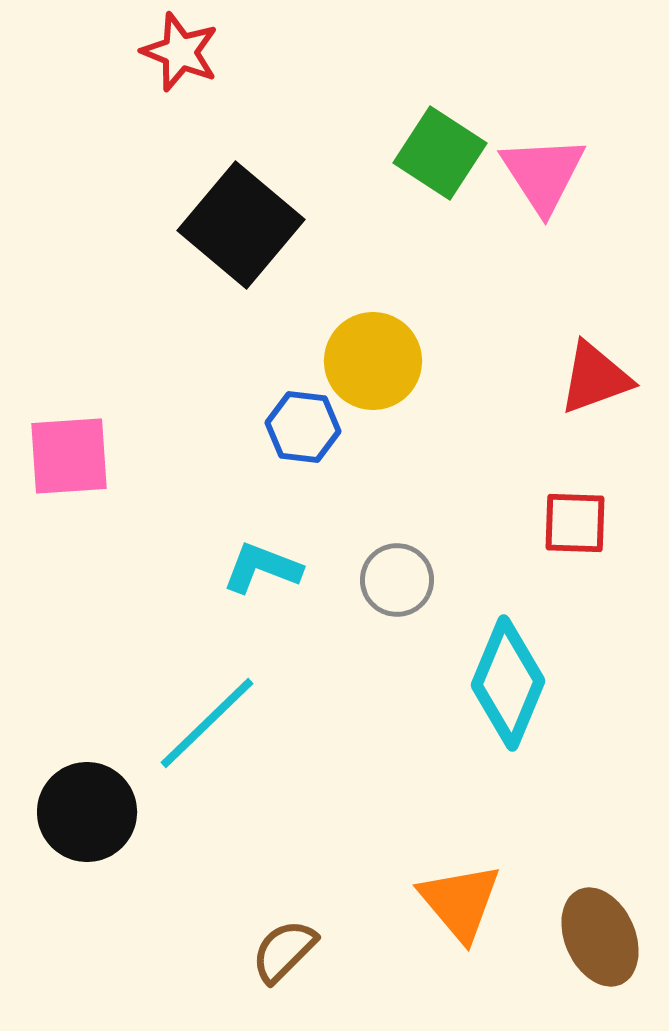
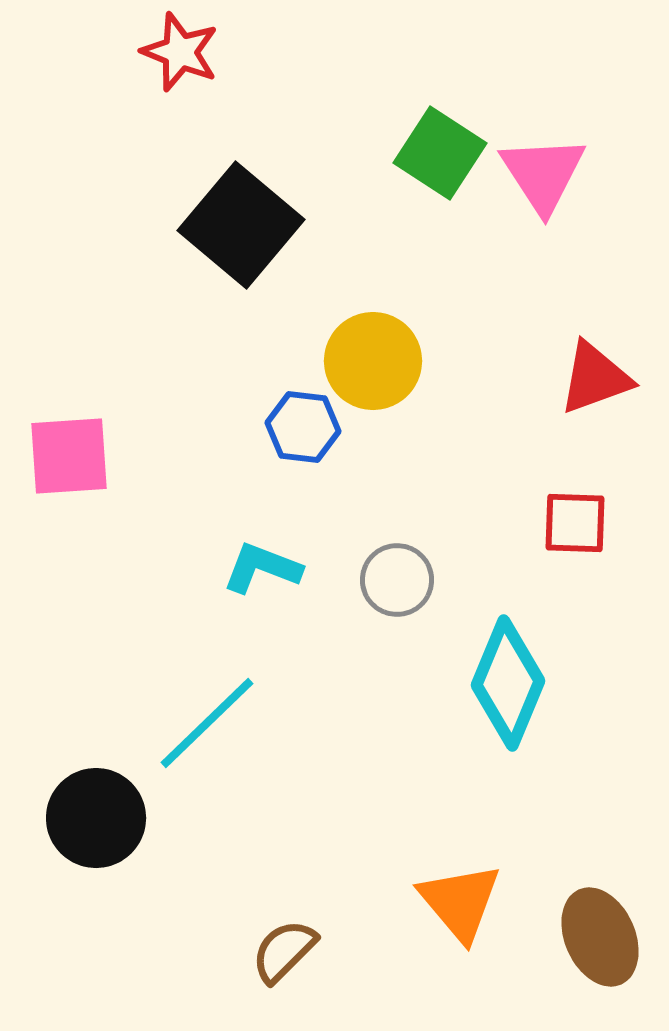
black circle: moved 9 px right, 6 px down
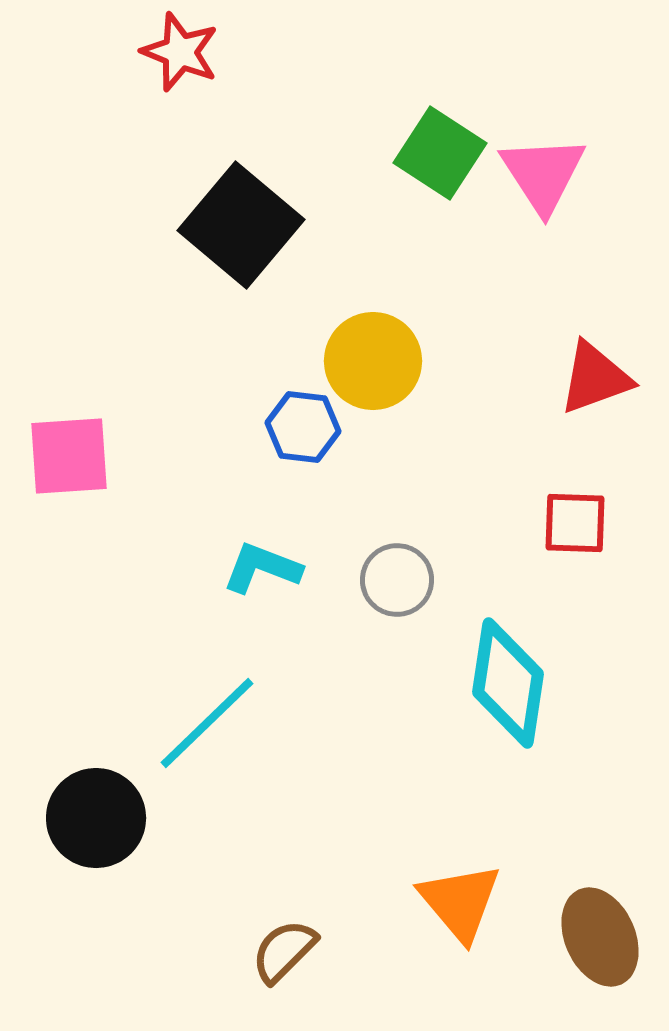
cyan diamond: rotated 14 degrees counterclockwise
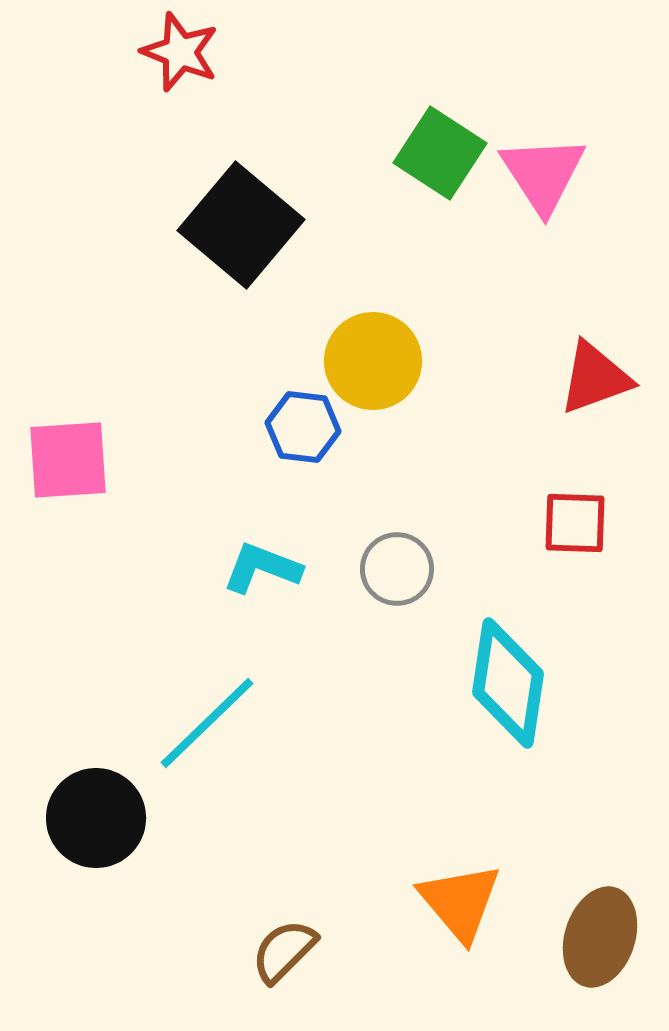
pink square: moved 1 px left, 4 px down
gray circle: moved 11 px up
brown ellipse: rotated 42 degrees clockwise
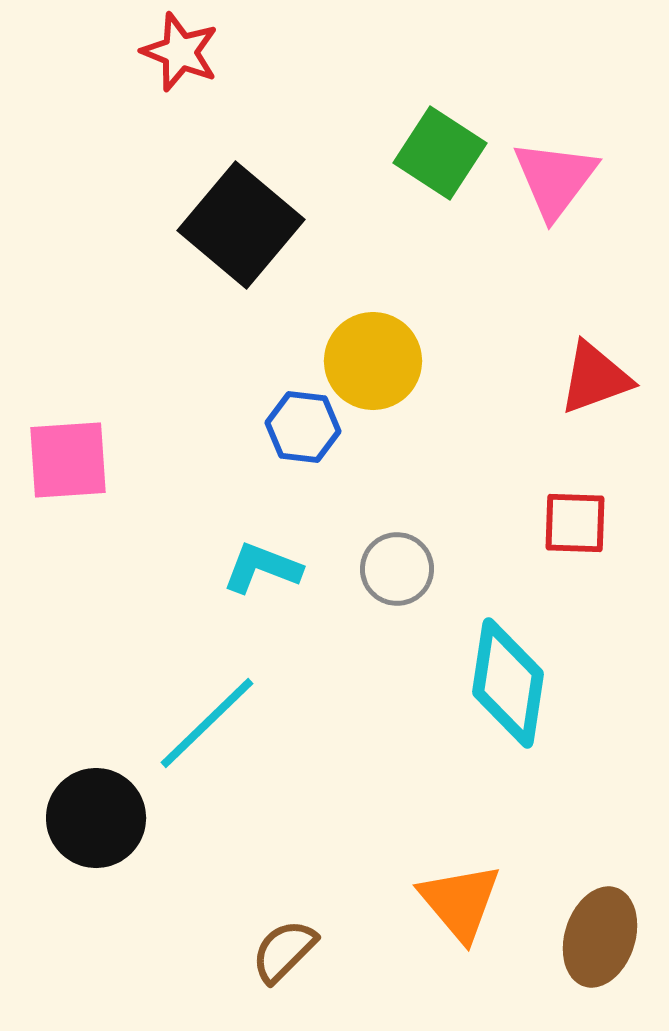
pink triangle: moved 12 px right, 5 px down; rotated 10 degrees clockwise
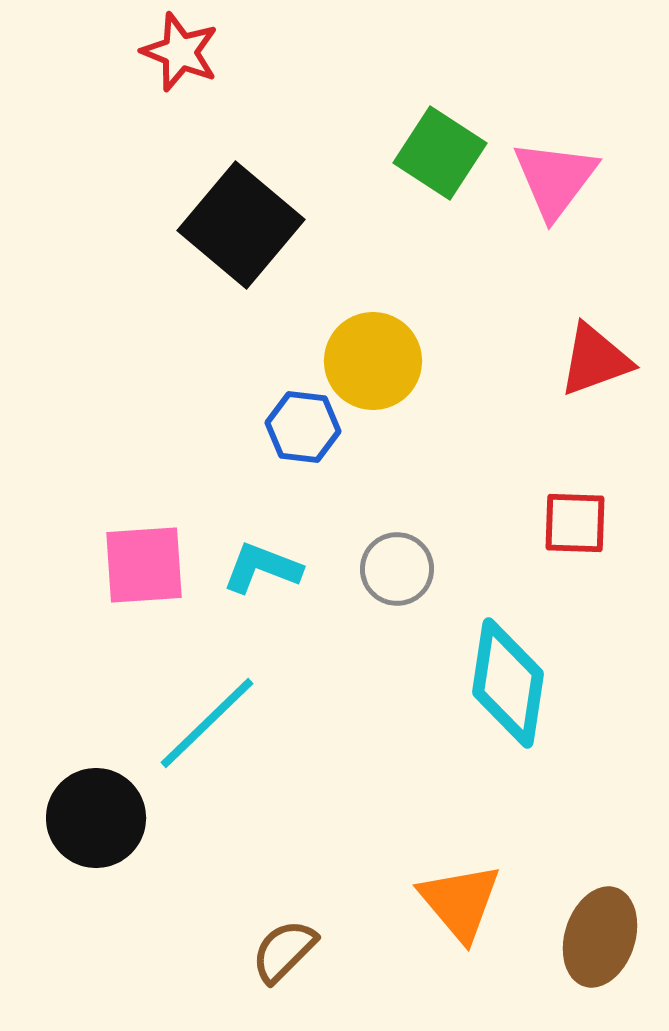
red triangle: moved 18 px up
pink square: moved 76 px right, 105 px down
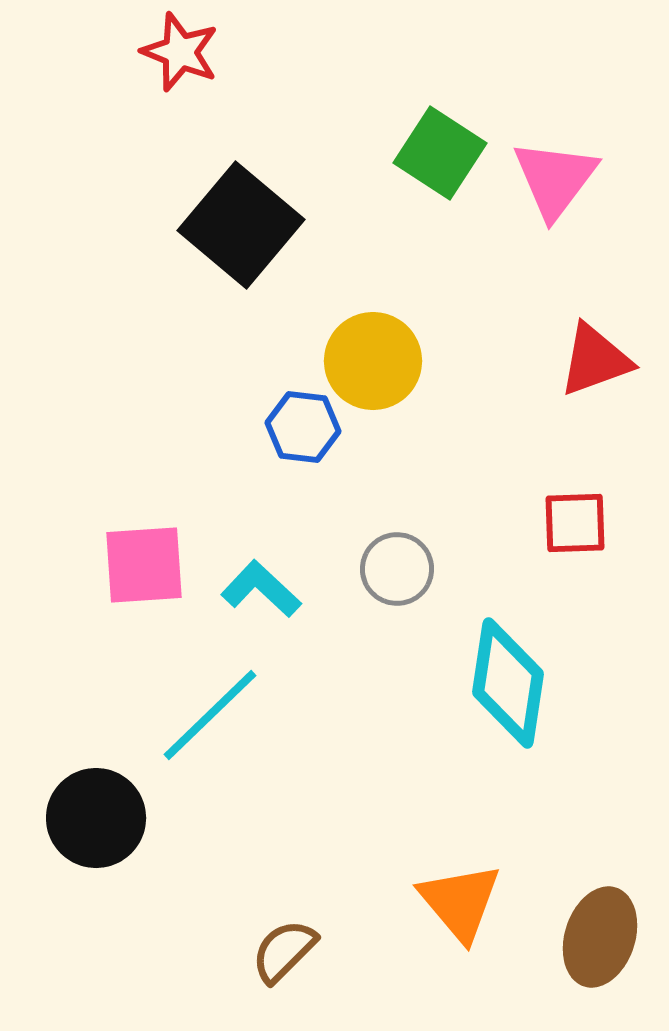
red square: rotated 4 degrees counterclockwise
cyan L-shape: moved 1 px left, 21 px down; rotated 22 degrees clockwise
cyan line: moved 3 px right, 8 px up
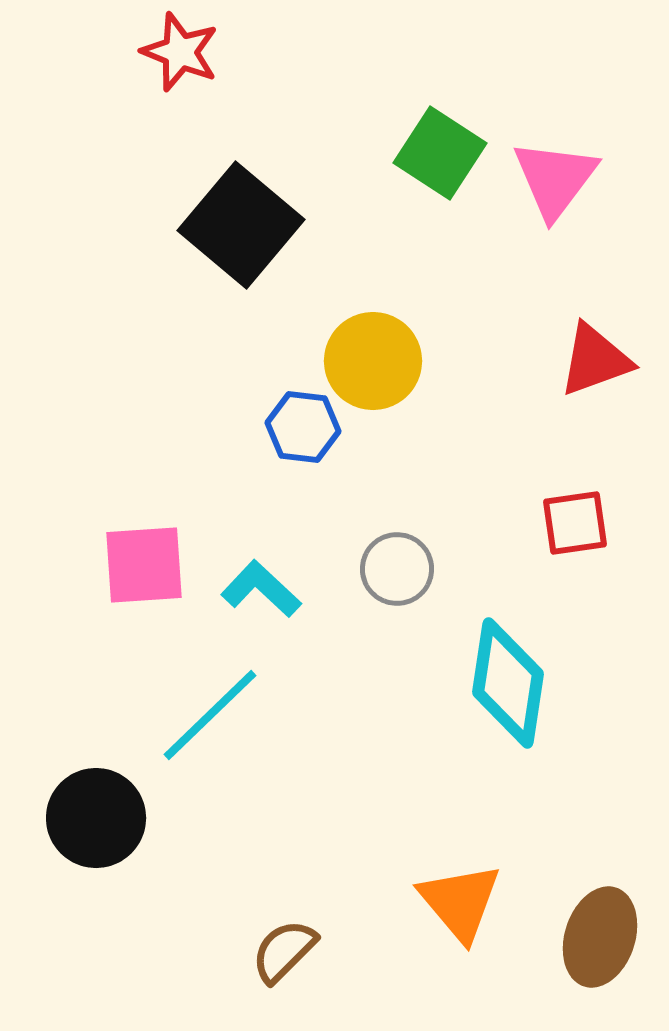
red square: rotated 6 degrees counterclockwise
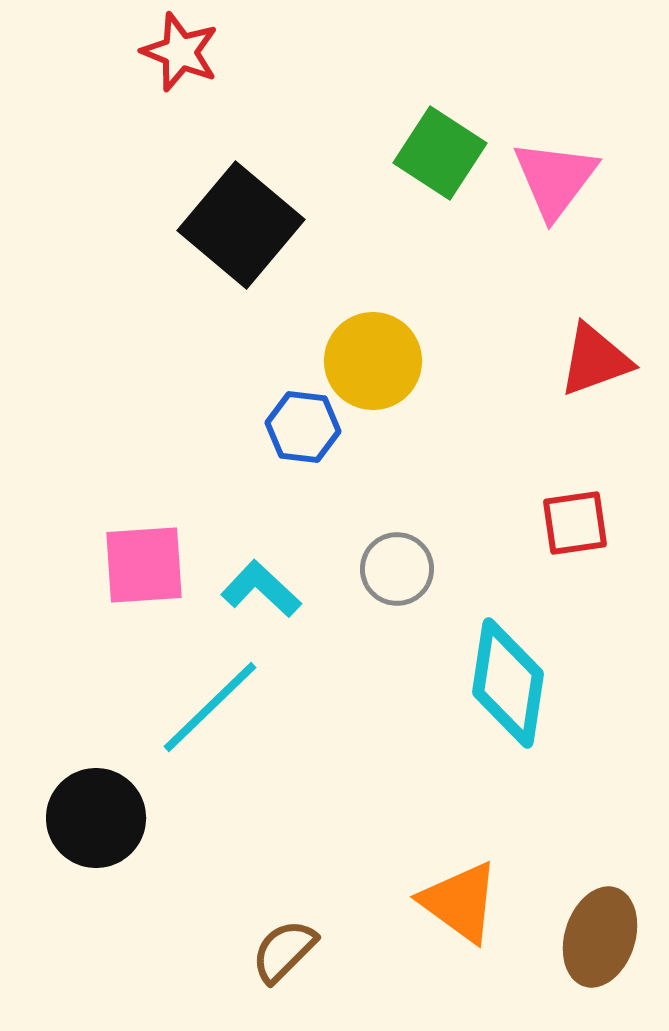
cyan line: moved 8 px up
orange triangle: rotated 14 degrees counterclockwise
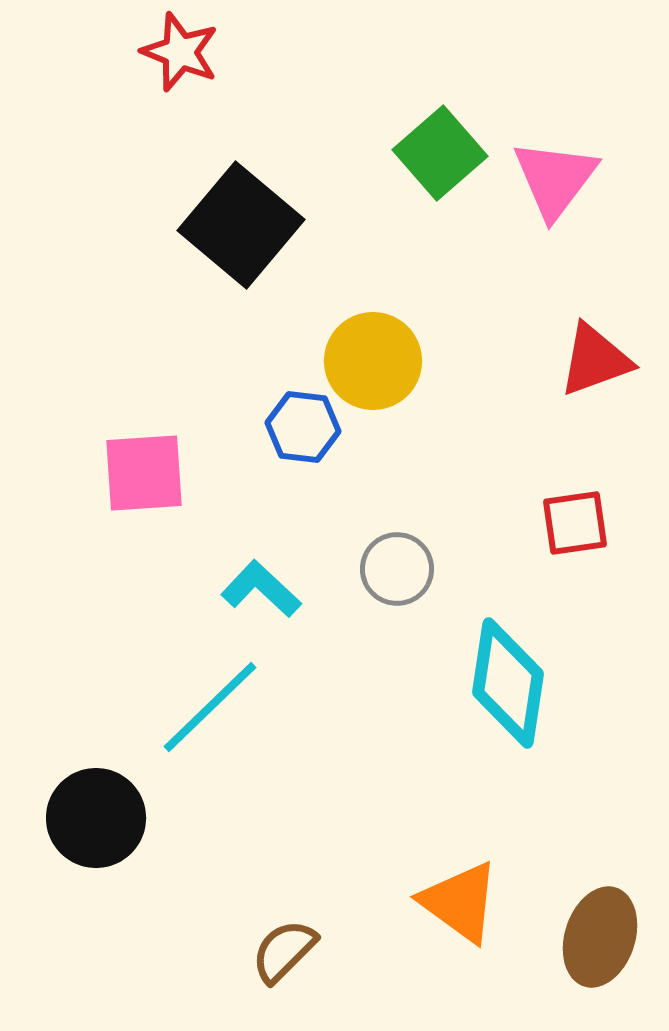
green square: rotated 16 degrees clockwise
pink square: moved 92 px up
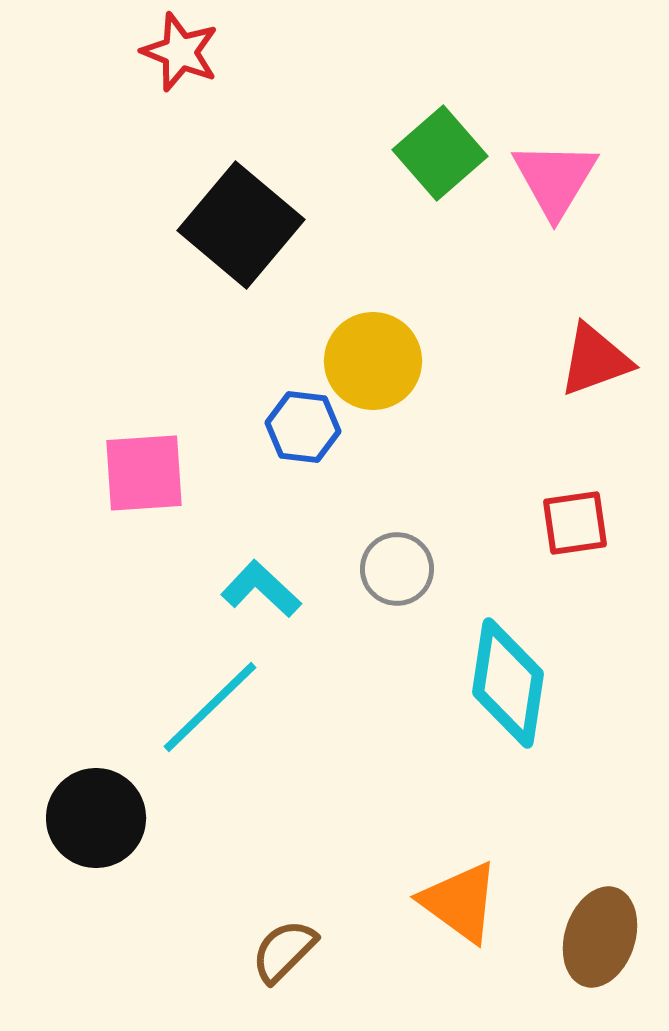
pink triangle: rotated 6 degrees counterclockwise
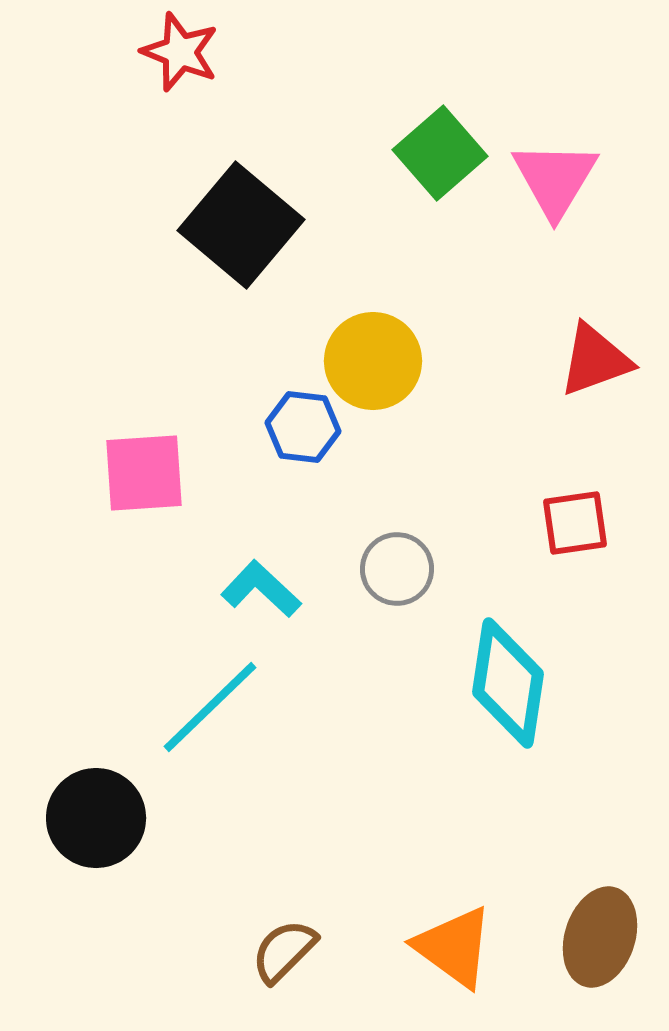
orange triangle: moved 6 px left, 45 px down
